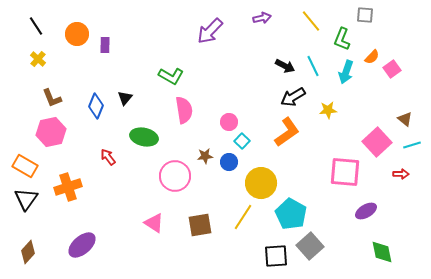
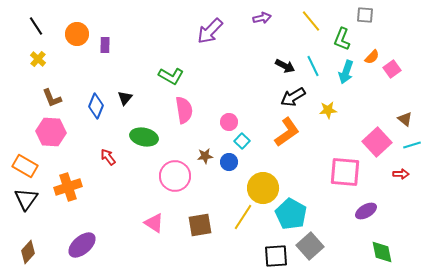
pink hexagon at (51, 132): rotated 16 degrees clockwise
yellow circle at (261, 183): moved 2 px right, 5 px down
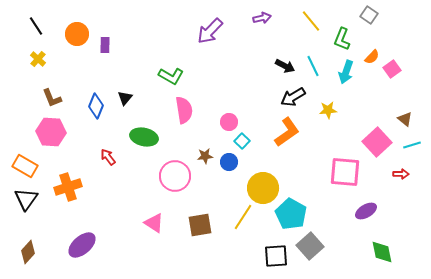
gray square at (365, 15): moved 4 px right; rotated 30 degrees clockwise
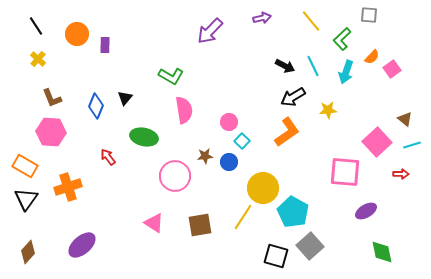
gray square at (369, 15): rotated 30 degrees counterclockwise
green L-shape at (342, 39): rotated 25 degrees clockwise
cyan pentagon at (291, 214): moved 2 px right, 2 px up
black square at (276, 256): rotated 20 degrees clockwise
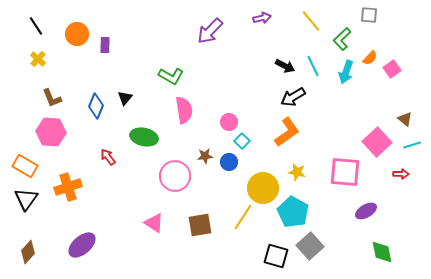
orange semicircle at (372, 57): moved 2 px left, 1 px down
yellow star at (328, 110): moved 31 px left, 62 px down; rotated 18 degrees clockwise
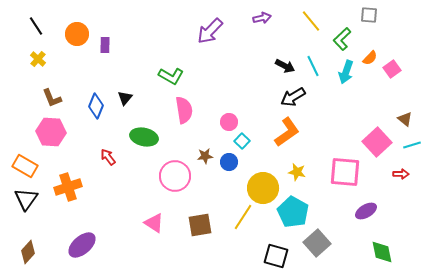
gray square at (310, 246): moved 7 px right, 3 px up
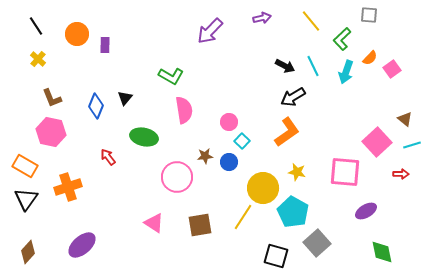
pink hexagon at (51, 132): rotated 8 degrees clockwise
pink circle at (175, 176): moved 2 px right, 1 px down
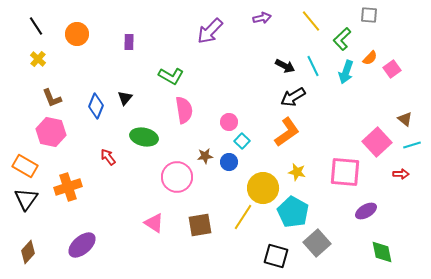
purple rectangle at (105, 45): moved 24 px right, 3 px up
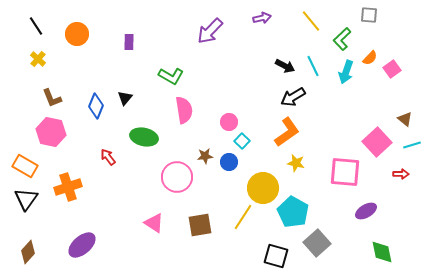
yellow star at (297, 172): moved 1 px left, 9 px up
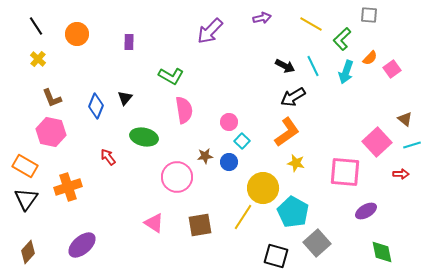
yellow line at (311, 21): moved 3 px down; rotated 20 degrees counterclockwise
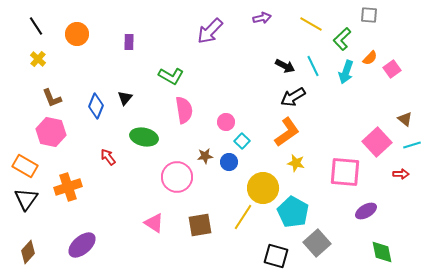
pink circle at (229, 122): moved 3 px left
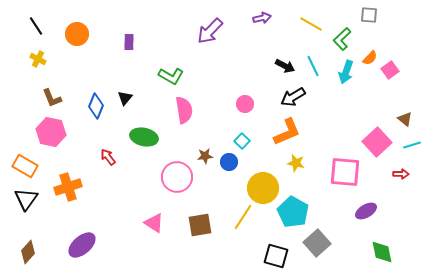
yellow cross at (38, 59): rotated 14 degrees counterclockwise
pink square at (392, 69): moved 2 px left, 1 px down
pink circle at (226, 122): moved 19 px right, 18 px up
orange L-shape at (287, 132): rotated 12 degrees clockwise
